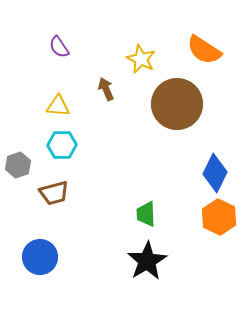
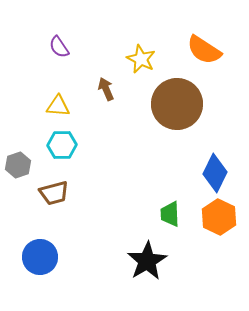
green trapezoid: moved 24 px right
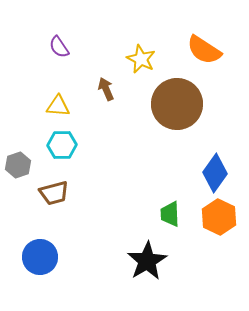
blue diamond: rotated 9 degrees clockwise
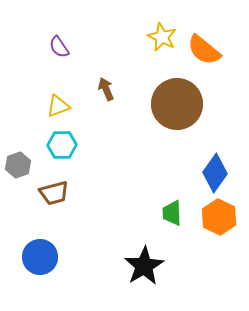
orange semicircle: rotated 6 degrees clockwise
yellow star: moved 21 px right, 22 px up
yellow triangle: rotated 25 degrees counterclockwise
green trapezoid: moved 2 px right, 1 px up
black star: moved 3 px left, 5 px down
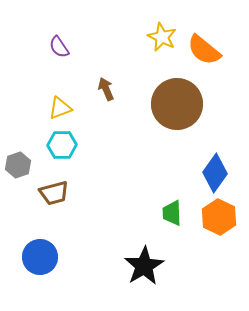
yellow triangle: moved 2 px right, 2 px down
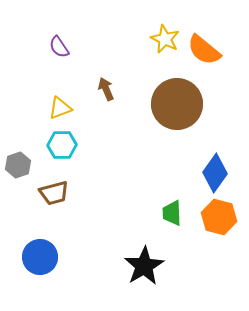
yellow star: moved 3 px right, 2 px down
orange hexagon: rotated 12 degrees counterclockwise
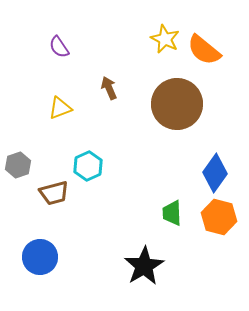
brown arrow: moved 3 px right, 1 px up
cyan hexagon: moved 26 px right, 21 px down; rotated 24 degrees counterclockwise
